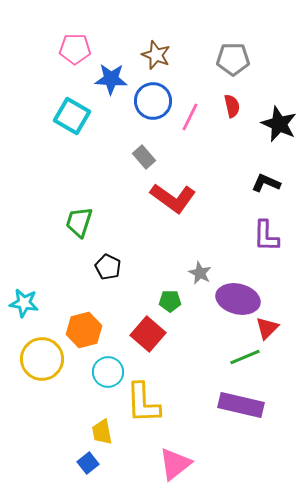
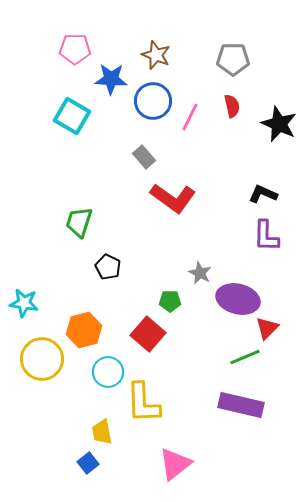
black L-shape: moved 3 px left, 11 px down
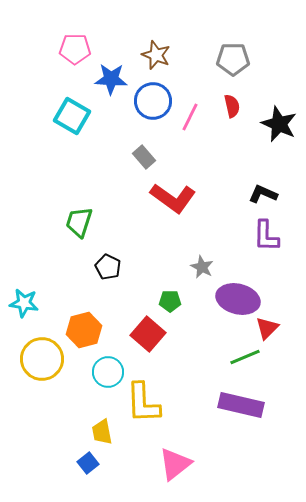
gray star: moved 2 px right, 6 px up
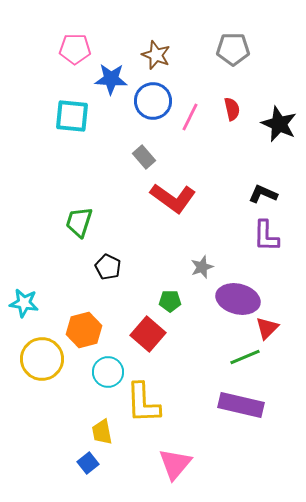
gray pentagon: moved 10 px up
red semicircle: moved 3 px down
cyan square: rotated 24 degrees counterclockwise
gray star: rotated 25 degrees clockwise
pink triangle: rotated 12 degrees counterclockwise
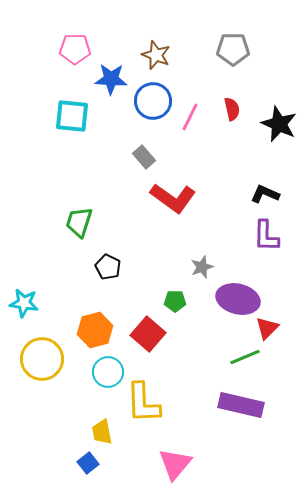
black L-shape: moved 2 px right
green pentagon: moved 5 px right
orange hexagon: moved 11 px right
